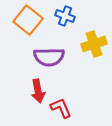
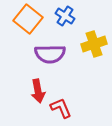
blue cross: rotated 12 degrees clockwise
orange square: moved 1 px up
purple semicircle: moved 1 px right, 3 px up
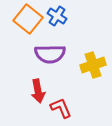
blue cross: moved 8 px left
yellow cross: moved 1 px left, 21 px down
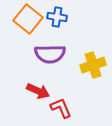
blue cross: moved 1 px down; rotated 24 degrees counterclockwise
red arrow: rotated 55 degrees counterclockwise
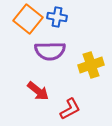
purple semicircle: moved 3 px up
yellow cross: moved 2 px left
red arrow: rotated 15 degrees clockwise
red L-shape: moved 9 px right, 1 px down; rotated 85 degrees clockwise
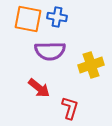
orange square: rotated 28 degrees counterclockwise
red arrow: moved 1 px right, 3 px up
red L-shape: moved 1 px up; rotated 45 degrees counterclockwise
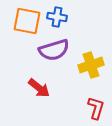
orange square: moved 1 px left, 2 px down
purple semicircle: moved 4 px right, 1 px up; rotated 16 degrees counterclockwise
red L-shape: moved 26 px right
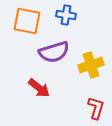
blue cross: moved 9 px right, 2 px up
purple semicircle: moved 2 px down
